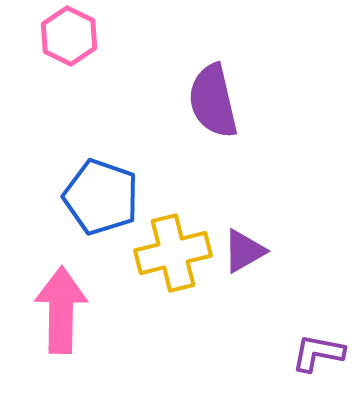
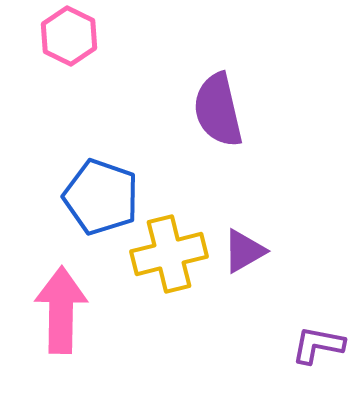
purple semicircle: moved 5 px right, 9 px down
yellow cross: moved 4 px left, 1 px down
purple L-shape: moved 8 px up
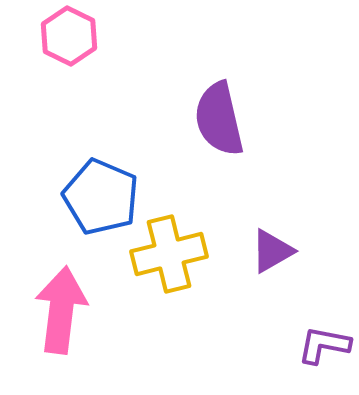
purple semicircle: moved 1 px right, 9 px down
blue pentagon: rotated 4 degrees clockwise
purple triangle: moved 28 px right
pink arrow: rotated 6 degrees clockwise
purple L-shape: moved 6 px right
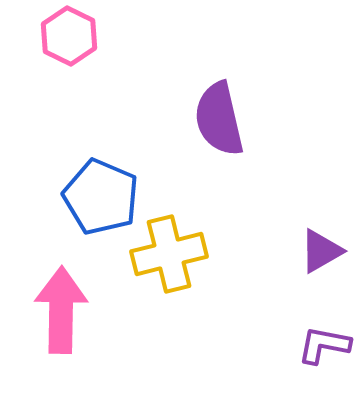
purple triangle: moved 49 px right
pink arrow: rotated 6 degrees counterclockwise
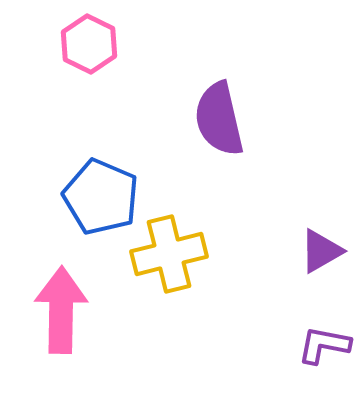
pink hexagon: moved 20 px right, 8 px down
